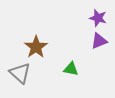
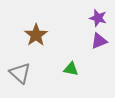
brown star: moved 12 px up
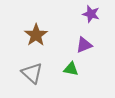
purple star: moved 7 px left, 4 px up
purple triangle: moved 15 px left, 4 px down
gray triangle: moved 12 px right
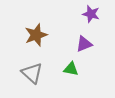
brown star: rotated 15 degrees clockwise
purple triangle: moved 1 px up
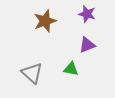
purple star: moved 4 px left
brown star: moved 9 px right, 14 px up
purple triangle: moved 3 px right, 1 px down
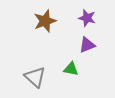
purple star: moved 4 px down
gray triangle: moved 3 px right, 4 px down
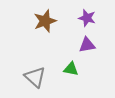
purple triangle: rotated 12 degrees clockwise
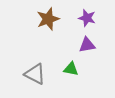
brown star: moved 3 px right, 2 px up
gray triangle: moved 3 px up; rotated 15 degrees counterclockwise
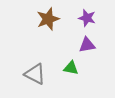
green triangle: moved 1 px up
